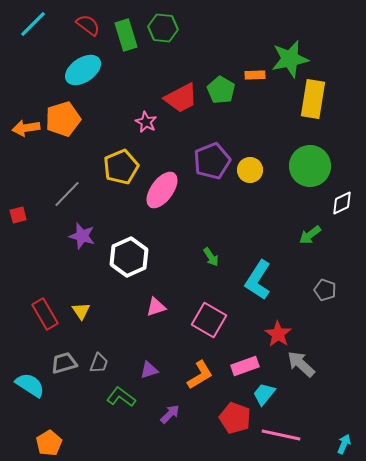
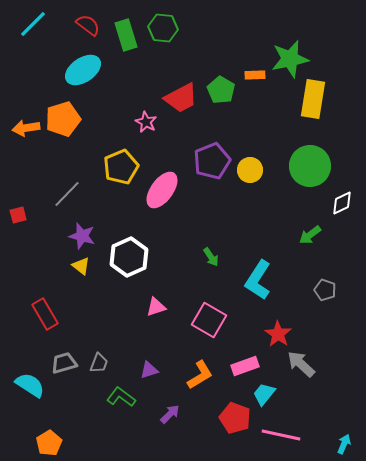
yellow triangle at (81, 311): moved 45 px up; rotated 18 degrees counterclockwise
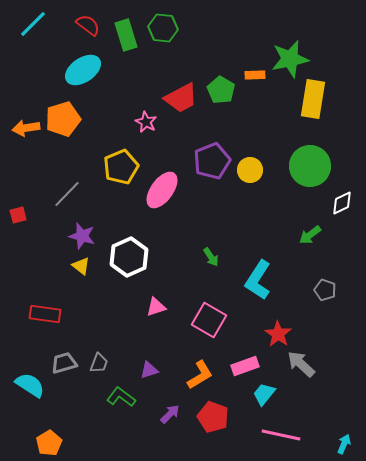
red rectangle at (45, 314): rotated 52 degrees counterclockwise
red pentagon at (235, 418): moved 22 px left, 1 px up
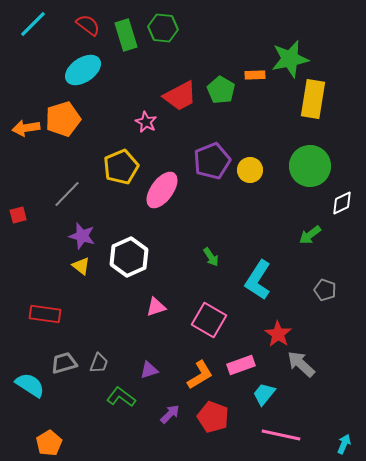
red trapezoid at (181, 98): moved 1 px left, 2 px up
pink rectangle at (245, 366): moved 4 px left, 1 px up
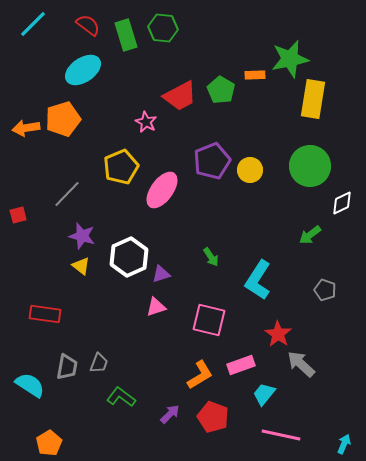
pink square at (209, 320): rotated 16 degrees counterclockwise
gray trapezoid at (64, 363): moved 3 px right, 4 px down; rotated 116 degrees clockwise
purple triangle at (149, 370): moved 12 px right, 96 px up
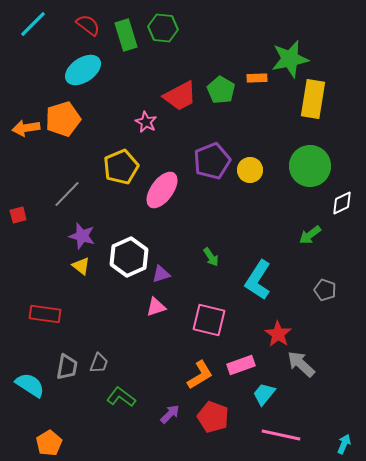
orange rectangle at (255, 75): moved 2 px right, 3 px down
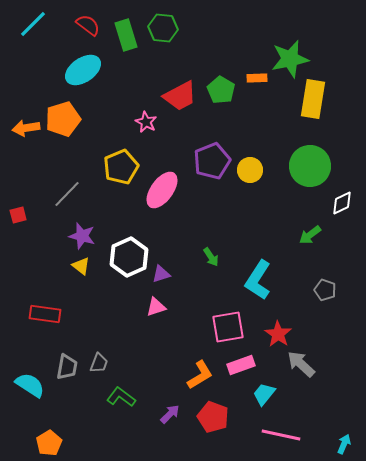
pink square at (209, 320): moved 19 px right, 7 px down; rotated 24 degrees counterclockwise
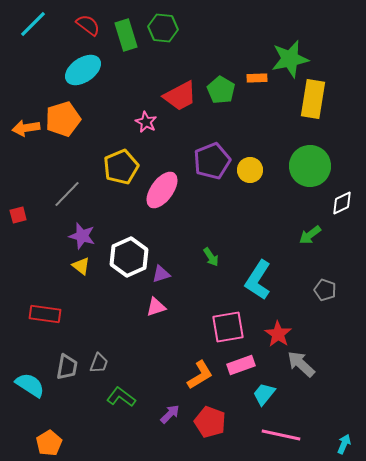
red pentagon at (213, 417): moved 3 px left, 5 px down
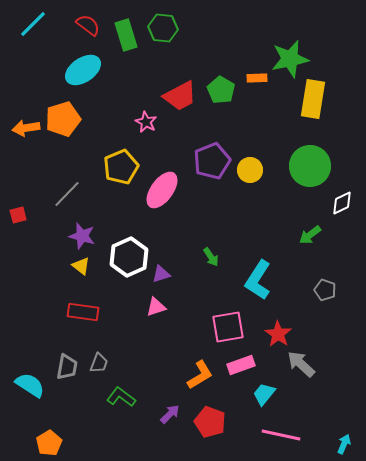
red rectangle at (45, 314): moved 38 px right, 2 px up
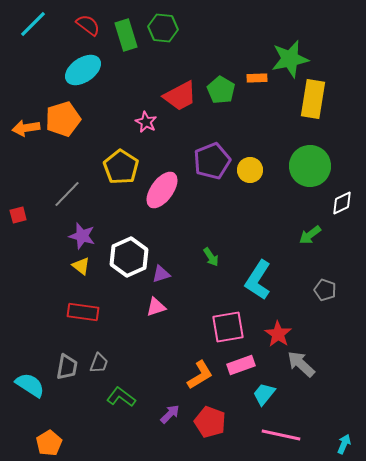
yellow pentagon at (121, 167): rotated 16 degrees counterclockwise
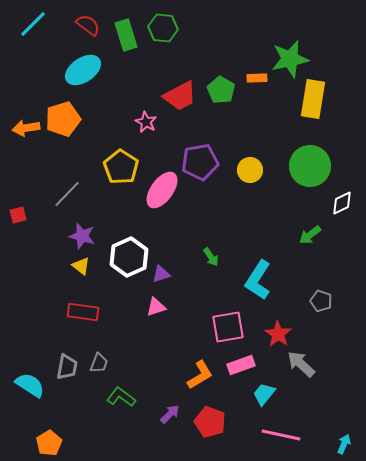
purple pentagon at (212, 161): moved 12 px left, 1 px down; rotated 12 degrees clockwise
gray pentagon at (325, 290): moved 4 px left, 11 px down
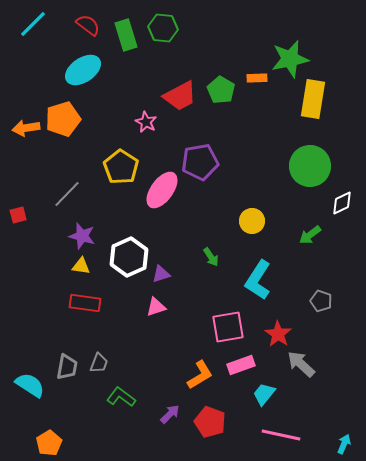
yellow circle at (250, 170): moved 2 px right, 51 px down
yellow triangle at (81, 266): rotated 30 degrees counterclockwise
red rectangle at (83, 312): moved 2 px right, 9 px up
